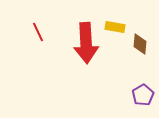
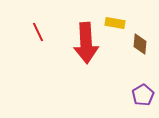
yellow rectangle: moved 4 px up
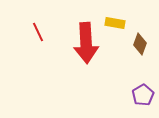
brown diamond: rotated 15 degrees clockwise
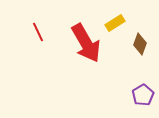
yellow rectangle: rotated 42 degrees counterclockwise
red arrow: rotated 27 degrees counterclockwise
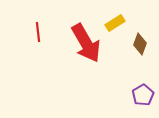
red line: rotated 18 degrees clockwise
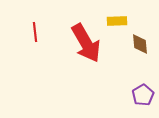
yellow rectangle: moved 2 px right, 2 px up; rotated 30 degrees clockwise
red line: moved 3 px left
brown diamond: rotated 25 degrees counterclockwise
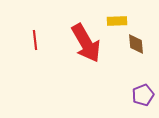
red line: moved 8 px down
brown diamond: moved 4 px left
purple pentagon: rotated 10 degrees clockwise
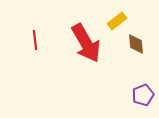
yellow rectangle: rotated 36 degrees counterclockwise
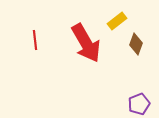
brown diamond: rotated 25 degrees clockwise
purple pentagon: moved 4 px left, 9 px down
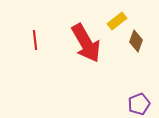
brown diamond: moved 3 px up
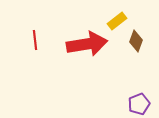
red arrow: moved 1 px right, 1 px down; rotated 69 degrees counterclockwise
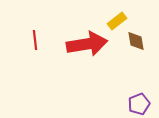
brown diamond: rotated 30 degrees counterclockwise
